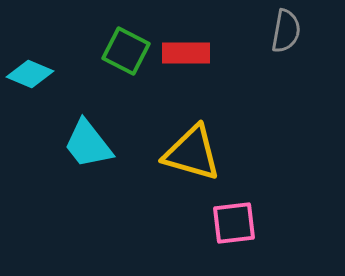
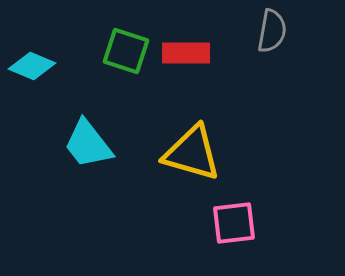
gray semicircle: moved 14 px left
green square: rotated 9 degrees counterclockwise
cyan diamond: moved 2 px right, 8 px up
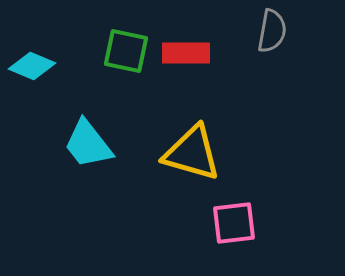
green square: rotated 6 degrees counterclockwise
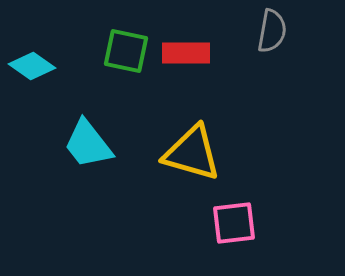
cyan diamond: rotated 12 degrees clockwise
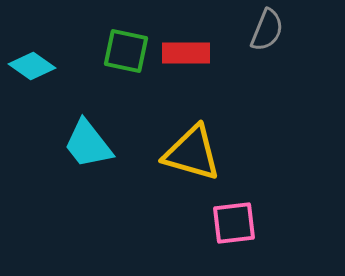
gray semicircle: moved 5 px left, 1 px up; rotated 12 degrees clockwise
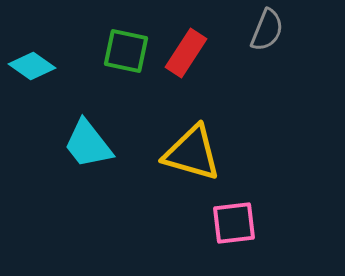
red rectangle: rotated 57 degrees counterclockwise
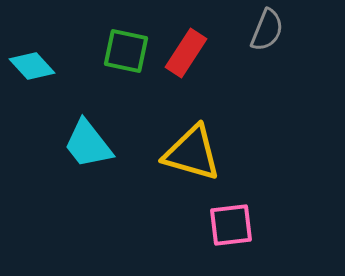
cyan diamond: rotated 12 degrees clockwise
pink square: moved 3 px left, 2 px down
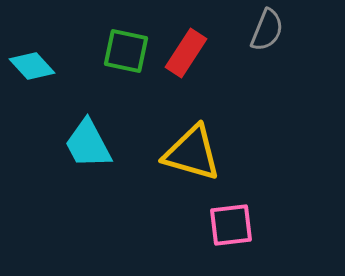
cyan trapezoid: rotated 10 degrees clockwise
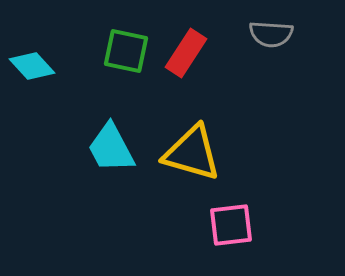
gray semicircle: moved 4 px right, 4 px down; rotated 72 degrees clockwise
cyan trapezoid: moved 23 px right, 4 px down
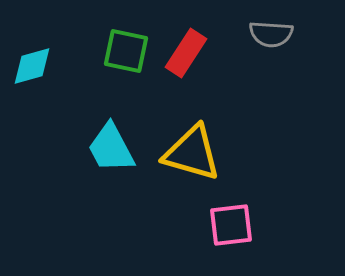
cyan diamond: rotated 63 degrees counterclockwise
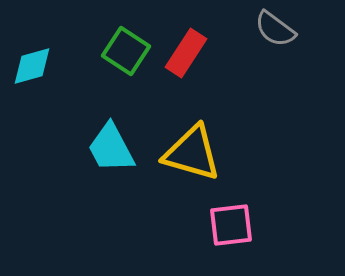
gray semicircle: moved 4 px right, 5 px up; rotated 33 degrees clockwise
green square: rotated 21 degrees clockwise
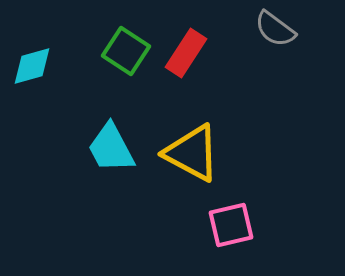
yellow triangle: rotated 12 degrees clockwise
pink square: rotated 6 degrees counterclockwise
